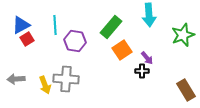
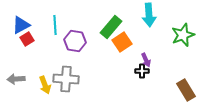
orange square: moved 8 px up
purple arrow: moved 1 px left, 2 px down; rotated 16 degrees clockwise
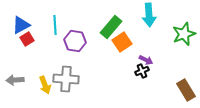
green star: moved 1 px right, 1 px up
purple arrow: rotated 40 degrees counterclockwise
black cross: rotated 24 degrees counterclockwise
gray arrow: moved 1 px left, 1 px down
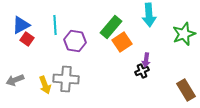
red square: rotated 24 degrees counterclockwise
purple arrow: rotated 72 degrees clockwise
gray arrow: rotated 18 degrees counterclockwise
